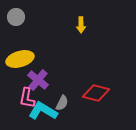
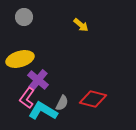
gray circle: moved 8 px right
yellow arrow: rotated 49 degrees counterclockwise
red diamond: moved 3 px left, 6 px down
pink L-shape: rotated 25 degrees clockwise
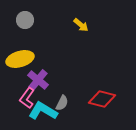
gray circle: moved 1 px right, 3 px down
red diamond: moved 9 px right
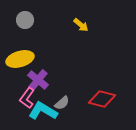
gray semicircle: rotated 21 degrees clockwise
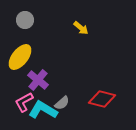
yellow arrow: moved 3 px down
yellow ellipse: moved 2 px up; rotated 36 degrees counterclockwise
pink L-shape: moved 3 px left, 4 px down; rotated 25 degrees clockwise
cyan L-shape: moved 1 px up
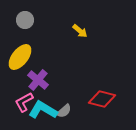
yellow arrow: moved 1 px left, 3 px down
gray semicircle: moved 2 px right, 8 px down
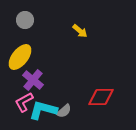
purple cross: moved 5 px left
red diamond: moved 1 px left, 2 px up; rotated 16 degrees counterclockwise
cyan L-shape: rotated 16 degrees counterclockwise
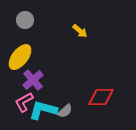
purple cross: rotated 10 degrees clockwise
gray semicircle: moved 1 px right
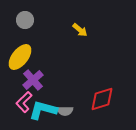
yellow arrow: moved 1 px up
red diamond: moved 1 px right, 2 px down; rotated 16 degrees counterclockwise
pink L-shape: rotated 15 degrees counterclockwise
gray semicircle: rotated 42 degrees clockwise
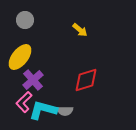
red diamond: moved 16 px left, 19 px up
